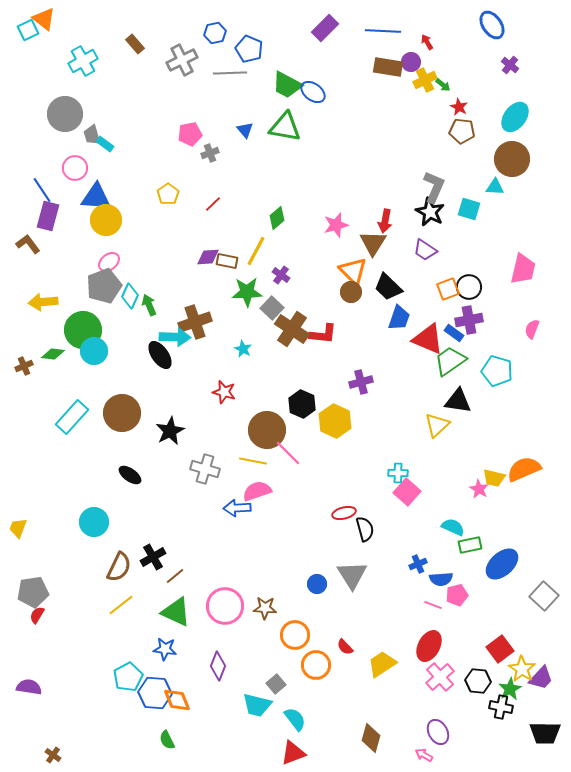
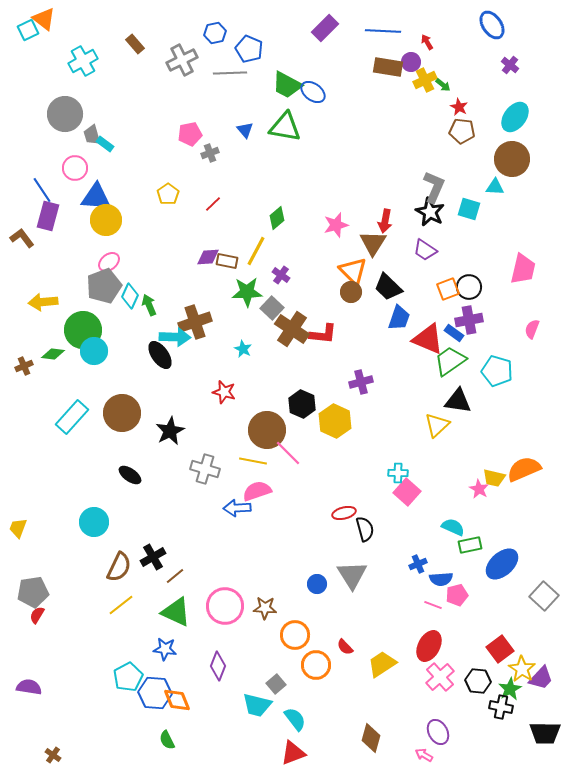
brown L-shape at (28, 244): moved 6 px left, 6 px up
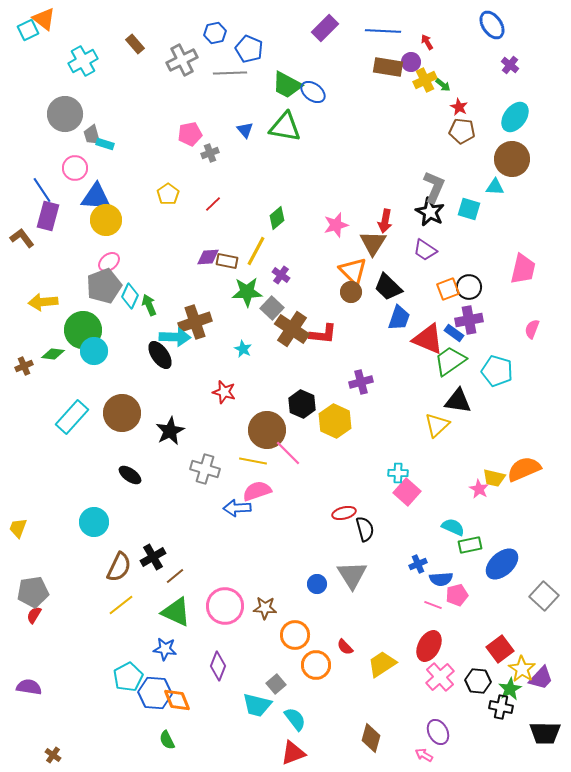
cyan rectangle at (105, 144): rotated 18 degrees counterclockwise
red semicircle at (37, 615): moved 3 px left
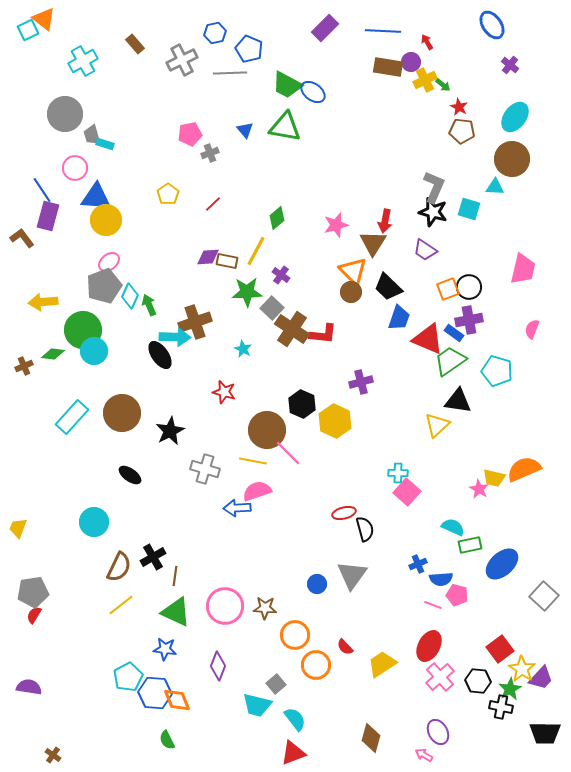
black star at (430, 212): moved 3 px right; rotated 12 degrees counterclockwise
gray triangle at (352, 575): rotated 8 degrees clockwise
brown line at (175, 576): rotated 42 degrees counterclockwise
pink pentagon at (457, 595): rotated 30 degrees clockwise
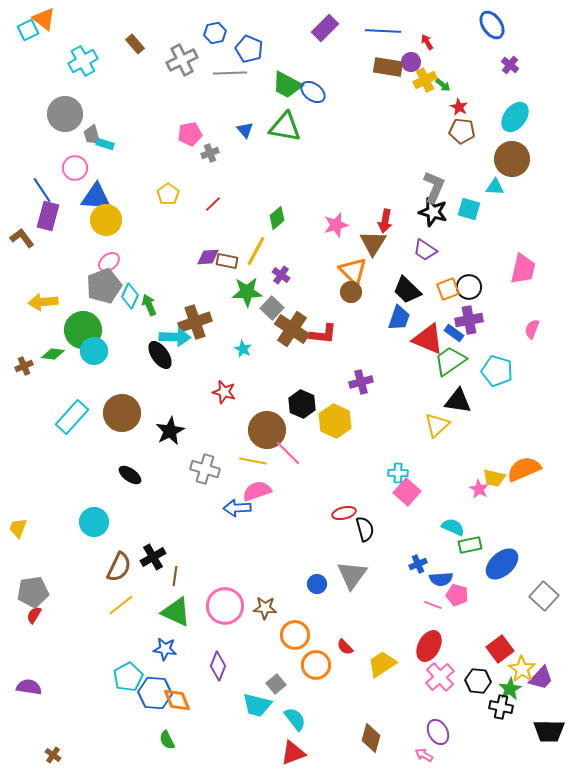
black trapezoid at (388, 287): moved 19 px right, 3 px down
black trapezoid at (545, 733): moved 4 px right, 2 px up
